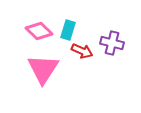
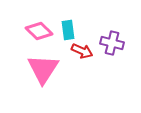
cyan rectangle: rotated 24 degrees counterclockwise
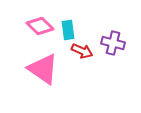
pink diamond: moved 1 px right, 5 px up
purple cross: moved 1 px right
pink triangle: rotated 28 degrees counterclockwise
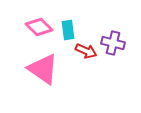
pink diamond: moved 1 px left, 1 px down
red arrow: moved 4 px right
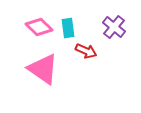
cyan rectangle: moved 2 px up
purple cross: moved 1 px right, 16 px up; rotated 25 degrees clockwise
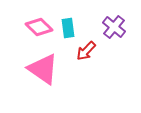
red arrow: rotated 110 degrees clockwise
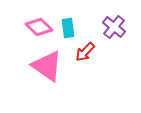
red arrow: moved 1 px left, 1 px down
pink triangle: moved 4 px right, 3 px up
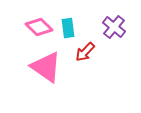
pink triangle: moved 1 px left, 1 px down
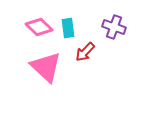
purple cross: rotated 20 degrees counterclockwise
pink triangle: rotated 8 degrees clockwise
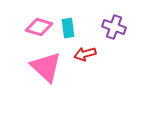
pink diamond: rotated 28 degrees counterclockwise
red arrow: moved 2 px down; rotated 30 degrees clockwise
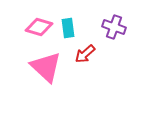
red arrow: rotated 25 degrees counterclockwise
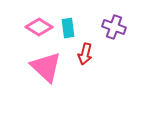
pink diamond: rotated 16 degrees clockwise
red arrow: rotated 35 degrees counterclockwise
